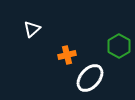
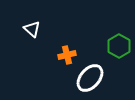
white triangle: rotated 36 degrees counterclockwise
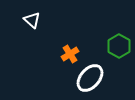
white triangle: moved 9 px up
orange cross: moved 3 px right, 1 px up; rotated 18 degrees counterclockwise
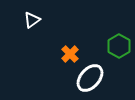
white triangle: rotated 42 degrees clockwise
orange cross: rotated 12 degrees counterclockwise
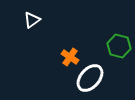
green hexagon: rotated 15 degrees counterclockwise
orange cross: moved 3 px down; rotated 12 degrees counterclockwise
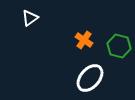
white triangle: moved 2 px left, 2 px up
orange cross: moved 14 px right, 17 px up
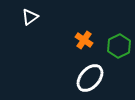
white triangle: moved 1 px up
green hexagon: rotated 20 degrees clockwise
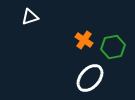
white triangle: rotated 18 degrees clockwise
green hexagon: moved 6 px left, 1 px down; rotated 15 degrees clockwise
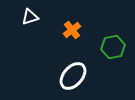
orange cross: moved 12 px left, 10 px up; rotated 18 degrees clockwise
white ellipse: moved 17 px left, 2 px up
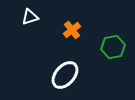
white ellipse: moved 8 px left, 1 px up
